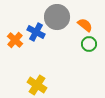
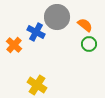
orange cross: moved 1 px left, 5 px down
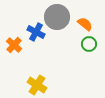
orange semicircle: moved 1 px up
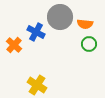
gray circle: moved 3 px right
orange semicircle: rotated 147 degrees clockwise
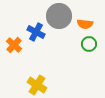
gray circle: moved 1 px left, 1 px up
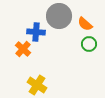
orange semicircle: rotated 35 degrees clockwise
blue cross: rotated 24 degrees counterclockwise
orange cross: moved 9 px right, 4 px down
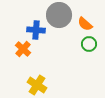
gray circle: moved 1 px up
blue cross: moved 2 px up
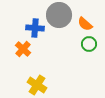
blue cross: moved 1 px left, 2 px up
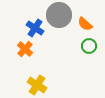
blue cross: rotated 30 degrees clockwise
green circle: moved 2 px down
orange cross: moved 2 px right
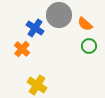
orange cross: moved 3 px left
